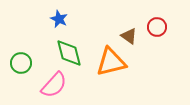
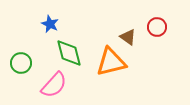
blue star: moved 9 px left, 5 px down
brown triangle: moved 1 px left, 1 px down
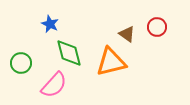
brown triangle: moved 1 px left, 3 px up
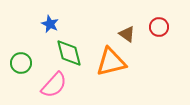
red circle: moved 2 px right
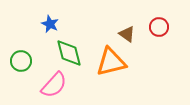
green circle: moved 2 px up
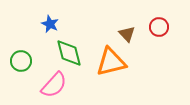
brown triangle: rotated 12 degrees clockwise
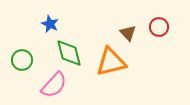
brown triangle: moved 1 px right, 1 px up
green circle: moved 1 px right, 1 px up
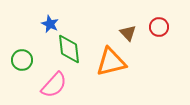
green diamond: moved 4 px up; rotated 8 degrees clockwise
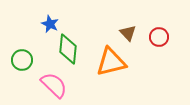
red circle: moved 10 px down
green diamond: moved 1 px left; rotated 12 degrees clockwise
pink semicircle: rotated 88 degrees counterclockwise
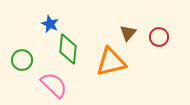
brown triangle: rotated 24 degrees clockwise
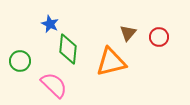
green circle: moved 2 px left, 1 px down
